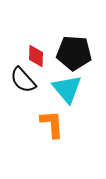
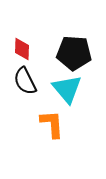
red diamond: moved 14 px left, 7 px up
black semicircle: moved 2 px right, 1 px down; rotated 16 degrees clockwise
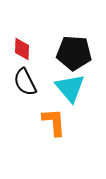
black semicircle: moved 1 px down
cyan triangle: moved 3 px right, 1 px up
orange L-shape: moved 2 px right, 2 px up
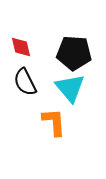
red diamond: moved 1 px left, 2 px up; rotated 15 degrees counterclockwise
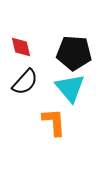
black semicircle: rotated 112 degrees counterclockwise
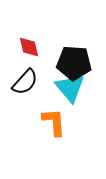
red diamond: moved 8 px right
black pentagon: moved 10 px down
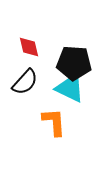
cyan triangle: rotated 24 degrees counterclockwise
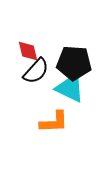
red diamond: moved 1 px left, 4 px down
black semicircle: moved 11 px right, 11 px up
orange L-shape: rotated 92 degrees clockwise
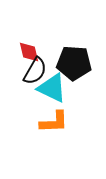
red diamond: moved 1 px right, 1 px down
black semicircle: moved 1 px left; rotated 12 degrees counterclockwise
cyan triangle: moved 18 px left
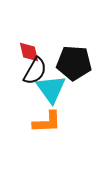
cyan triangle: moved 1 px left, 1 px down; rotated 28 degrees clockwise
orange L-shape: moved 7 px left
